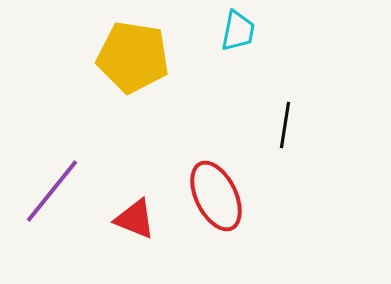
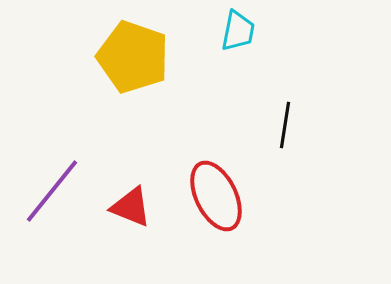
yellow pentagon: rotated 10 degrees clockwise
red triangle: moved 4 px left, 12 px up
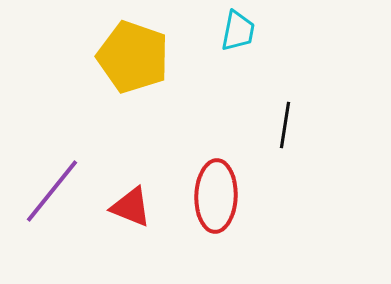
red ellipse: rotated 28 degrees clockwise
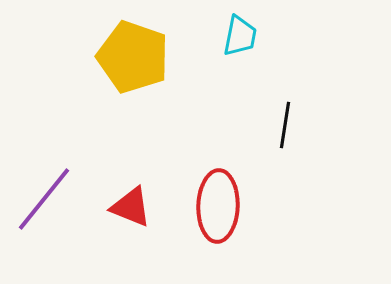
cyan trapezoid: moved 2 px right, 5 px down
purple line: moved 8 px left, 8 px down
red ellipse: moved 2 px right, 10 px down
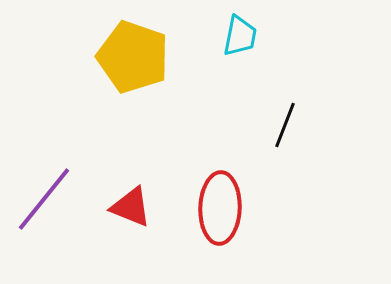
black line: rotated 12 degrees clockwise
red ellipse: moved 2 px right, 2 px down
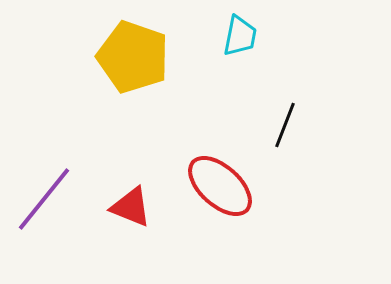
red ellipse: moved 22 px up; rotated 50 degrees counterclockwise
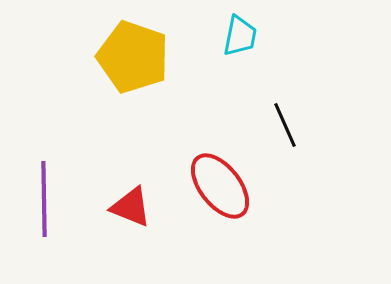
black line: rotated 45 degrees counterclockwise
red ellipse: rotated 10 degrees clockwise
purple line: rotated 40 degrees counterclockwise
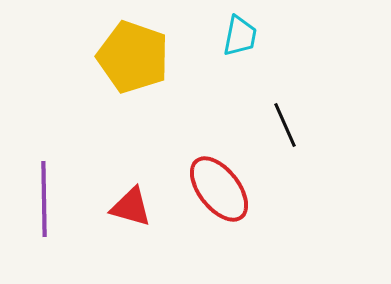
red ellipse: moved 1 px left, 3 px down
red triangle: rotated 6 degrees counterclockwise
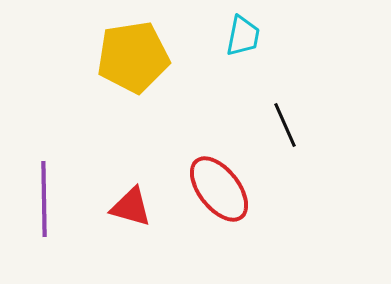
cyan trapezoid: moved 3 px right
yellow pentagon: rotated 28 degrees counterclockwise
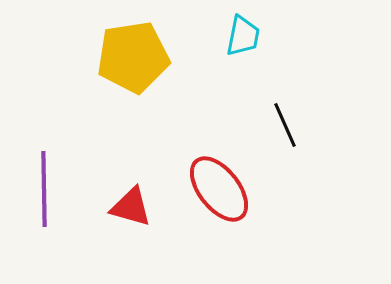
purple line: moved 10 px up
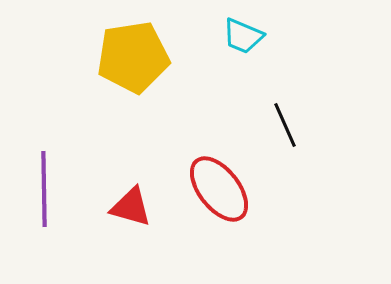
cyan trapezoid: rotated 102 degrees clockwise
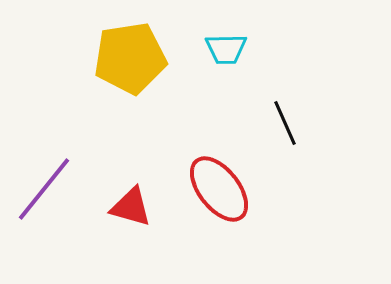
cyan trapezoid: moved 17 px left, 13 px down; rotated 24 degrees counterclockwise
yellow pentagon: moved 3 px left, 1 px down
black line: moved 2 px up
purple line: rotated 40 degrees clockwise
